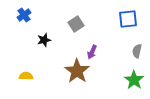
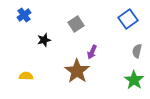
blue square: rotated 30 degrees counterclockwise
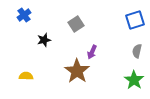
blue square: moved 7 px right, 1 px down; rotated 18 degrees clockwise
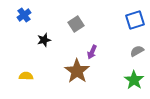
gray semicircle: rotated 48 degrees clockwise
